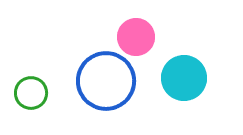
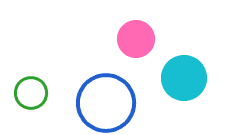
pink circle: moved 2 px down
blue circle: moved 22 px down
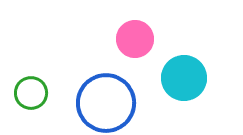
pink circle: moved 1 px left
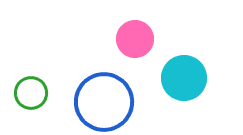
blue circle: moved 2 px left, 1 px up
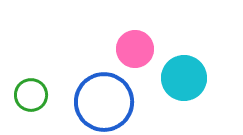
pink circle: moved 10 px down
green circle: moved 2 px down
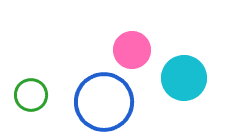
pink circle: moved 3 px left, 1 px down
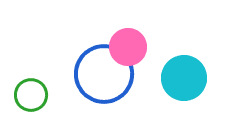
pink circle: moved 4 px left, 3 px up
blue circle: moved 28 px up
